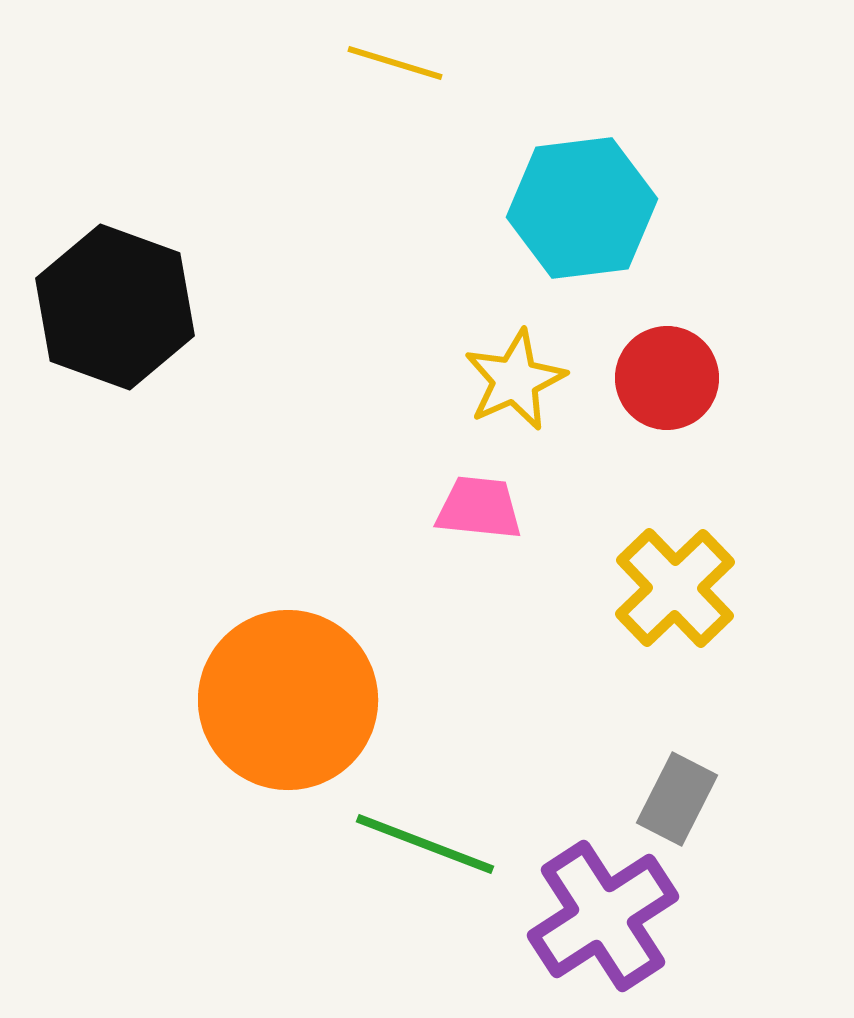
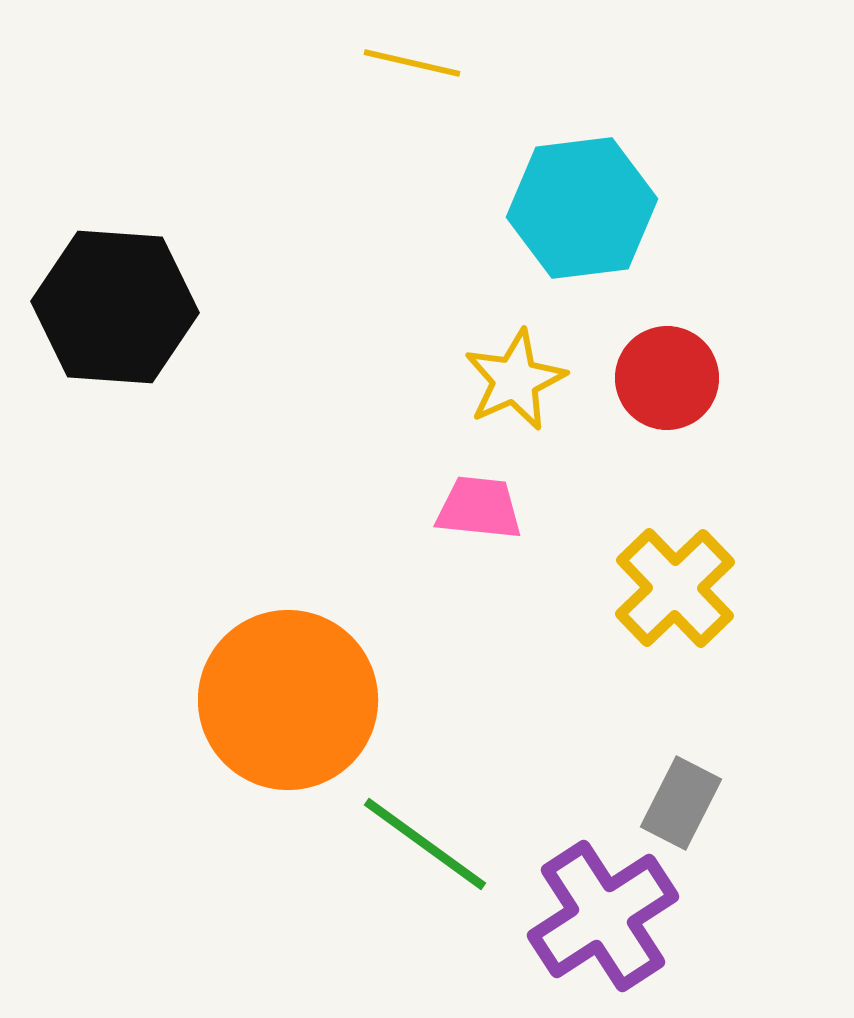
yellow line: moved 17 px right; rotated 4 degrees counterclockwise
black hexagon: rotated 16 degrees counterclockwise
gray rectangle: moved 4 px right, 4 px down
green line: rotated 15 degrees clockwise
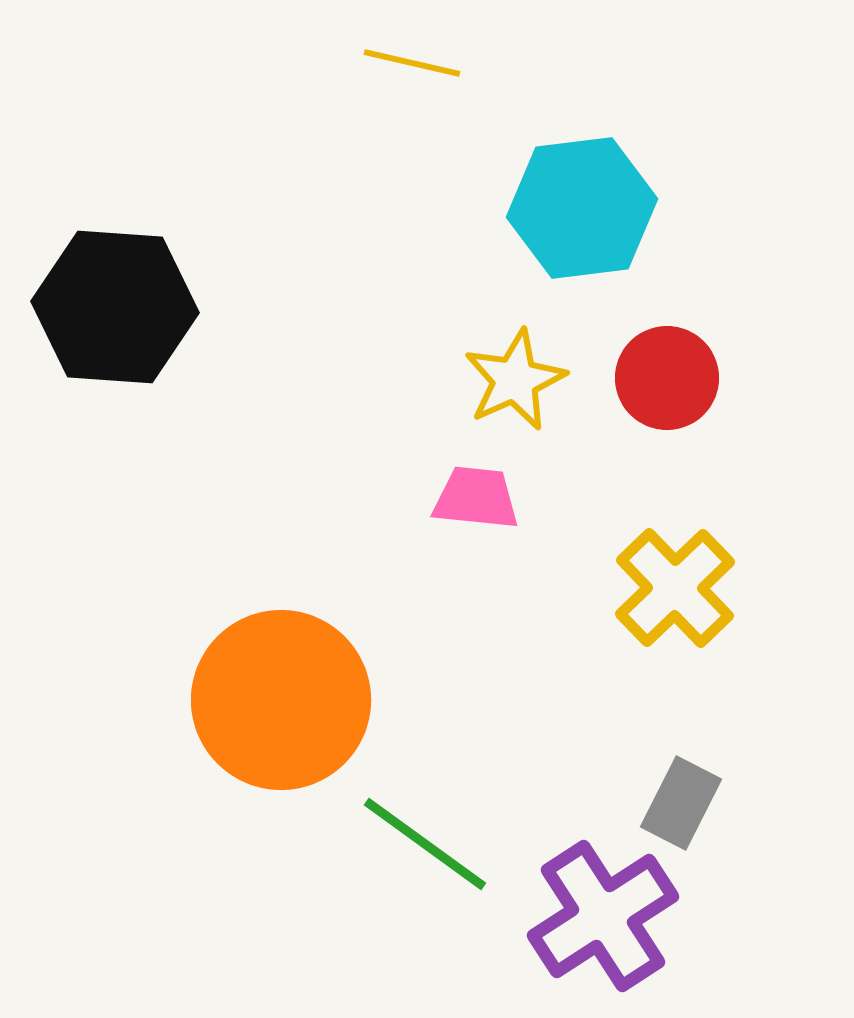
pink trapezoid: moved 3 px left, 10 px up
orange circle: moved 7 px left
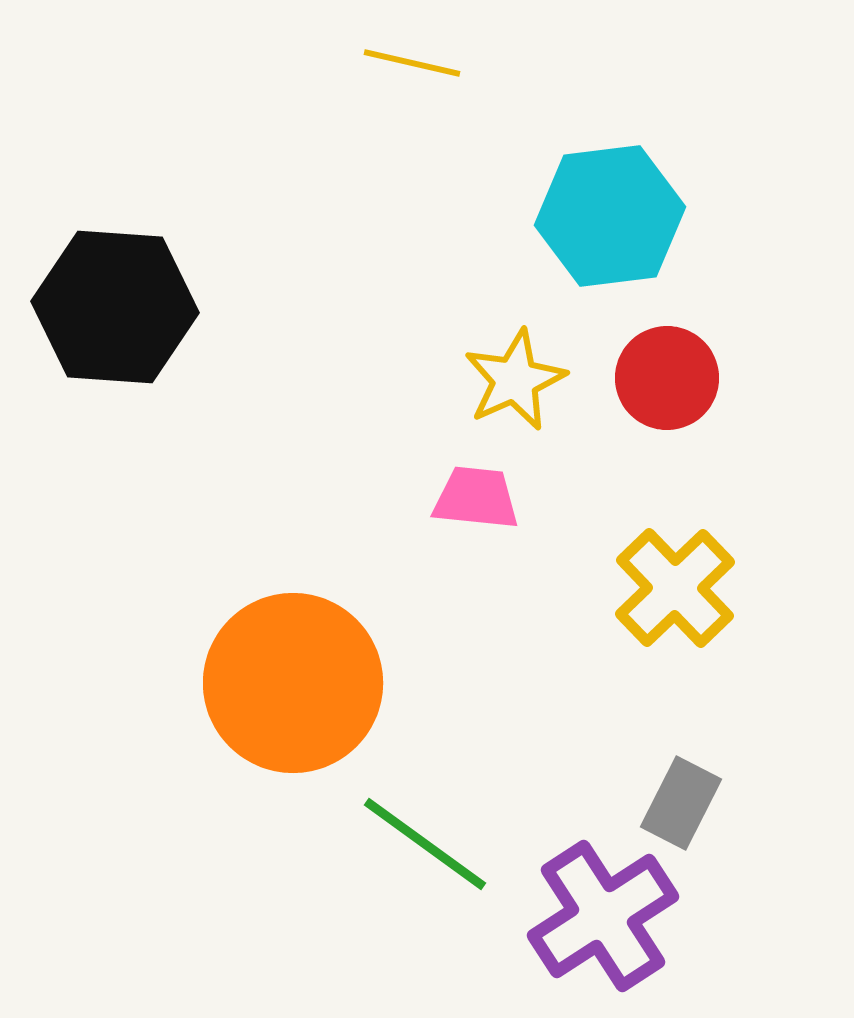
cyan hexagon: moved 28 px right, 8 px down
orange circle: moved 12 px right, 17 px up
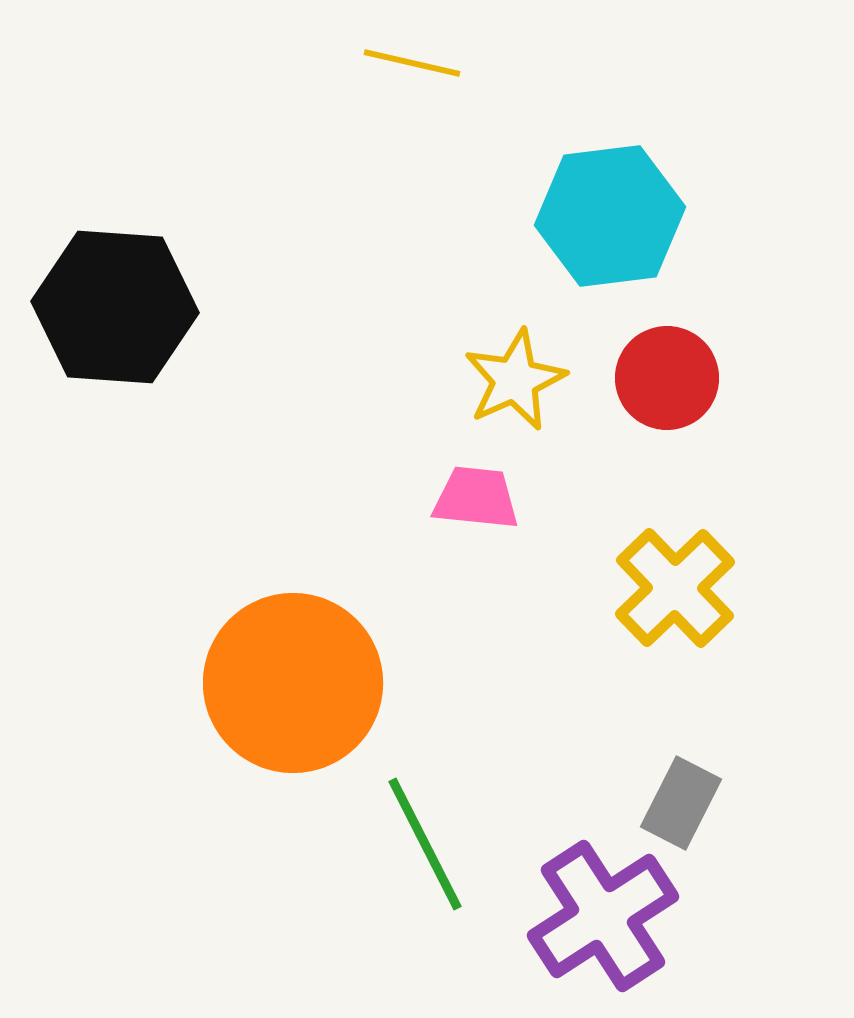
green line: rotated 27 degrees clockwise
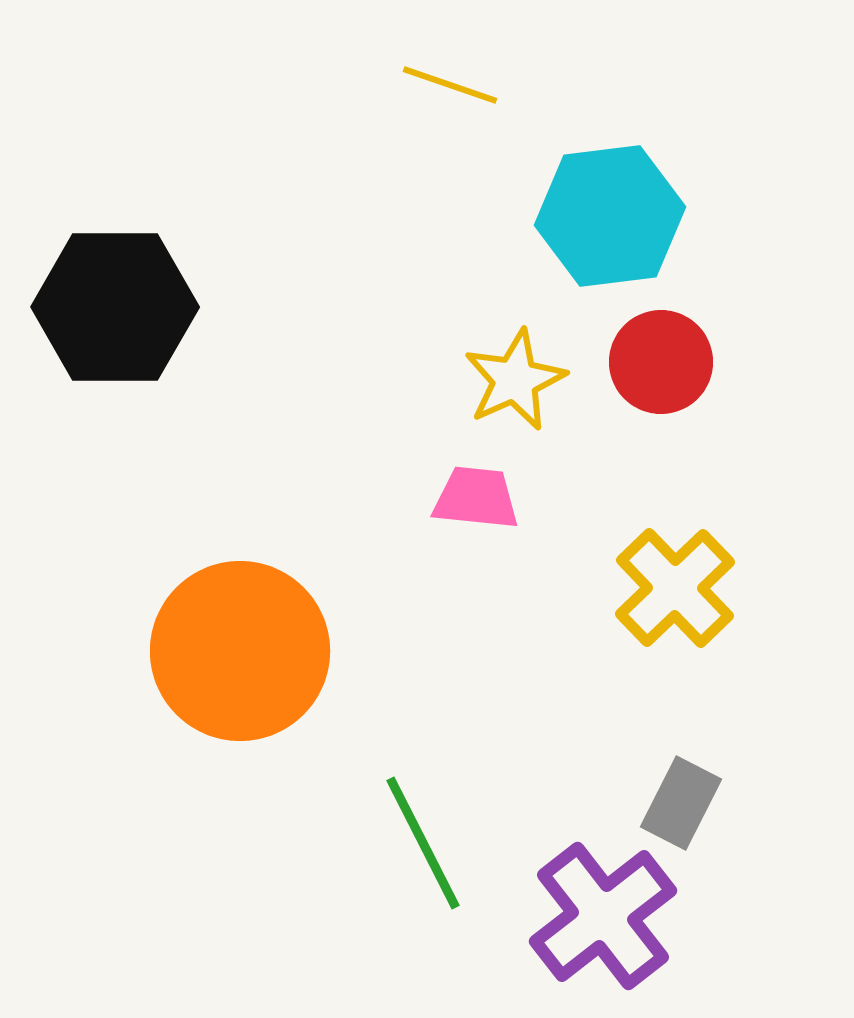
yellow line: moved 38 px right, 22 px down; rotated 6 degrees clockwise
black hexagon: rotated 4 degrees counterclockwise
red circle: moved 6 px left, 16 px up
orange circle: moved 53 px left, 32 px up
green line: moved 2 px left, 1 px up
purple cross: rotated 5 degrees counterclockwise
